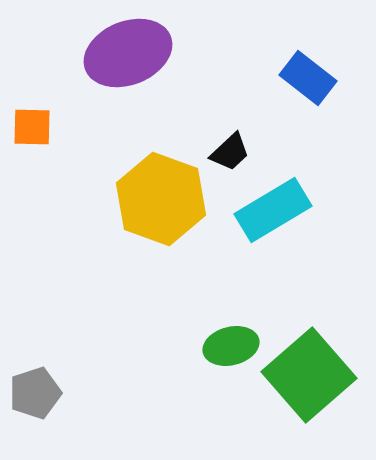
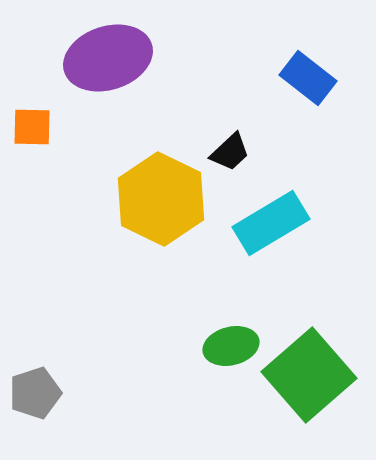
purple ellipse: moved 20 px left, 5 px down; rotated 4 degrees clockwise
yellow hexagon: rotated 6 degrees clockwise
cyan rectangle: moved 2 px left, 13 px down
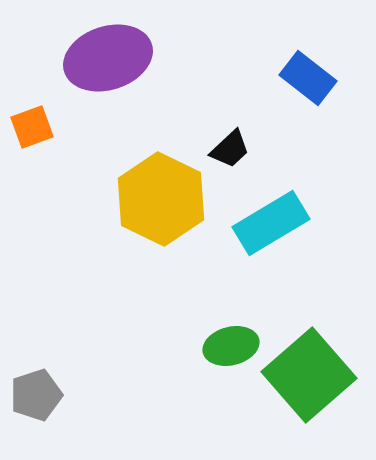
orange square: rotated 21 degrees counterclockwise
black trapezoid: moved 3 px up
gray pentagon: moved 1 px right, 2 px down
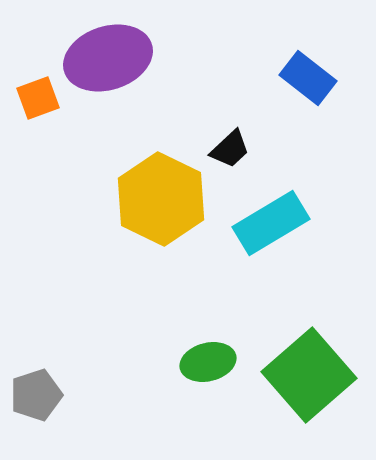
orange square: moved 6 px right, 29 px up
green ellipse: moved 23 px left, 16 px down
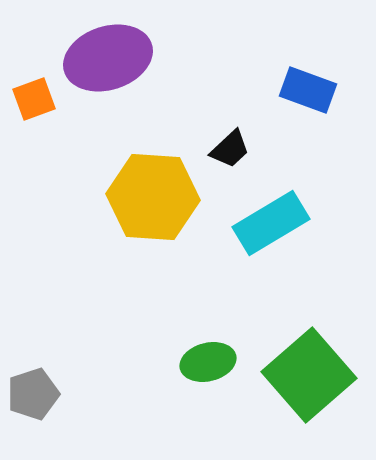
blue rectangle: moved 12 px down; rotated 18 degrees counterclockwise
orange square: moved 4 px left, 1 px down
yellow hexagon: moved 8 px left, 2 px up; rotated 22 degrees counterclockwise
gray pentagon: moved 3 px left, 1 px up
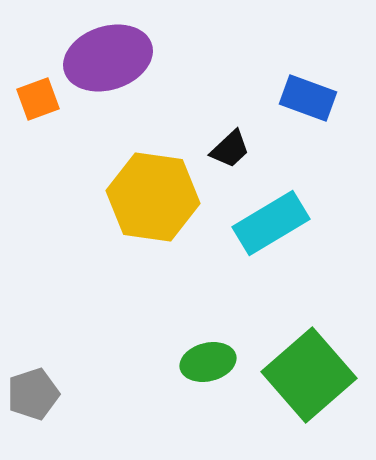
blue rectangle: moved 8 px down
orange square: moved 4 px right
yellow hexagon: rotated 4 degrees clockwise
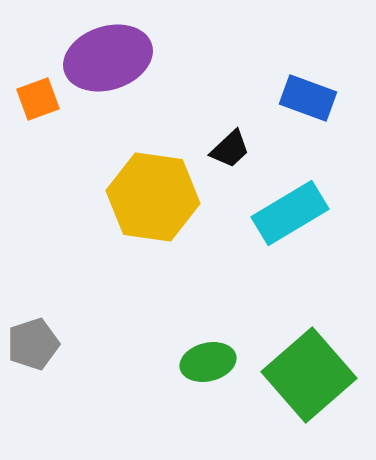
cyan rectangle: moved 19 px right, 10 px up
gray pentagon: moved 50 px up
